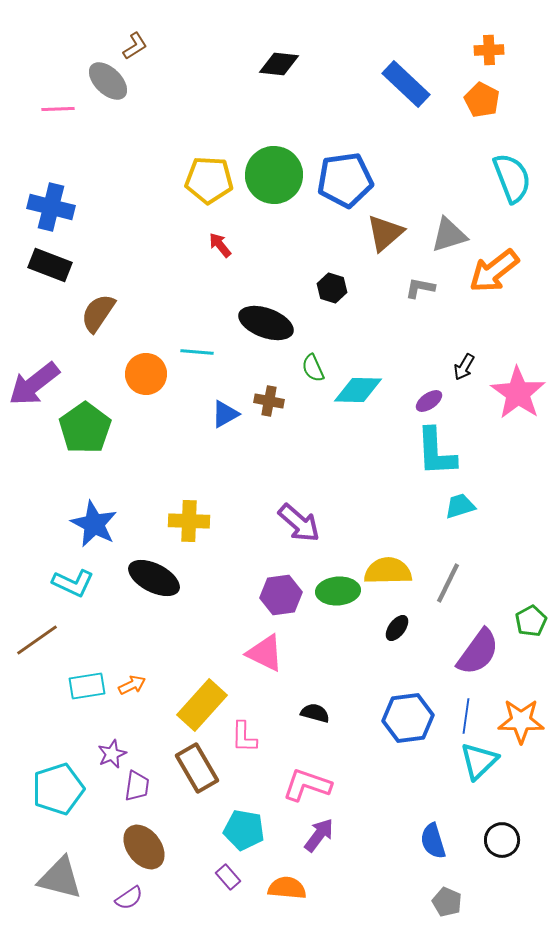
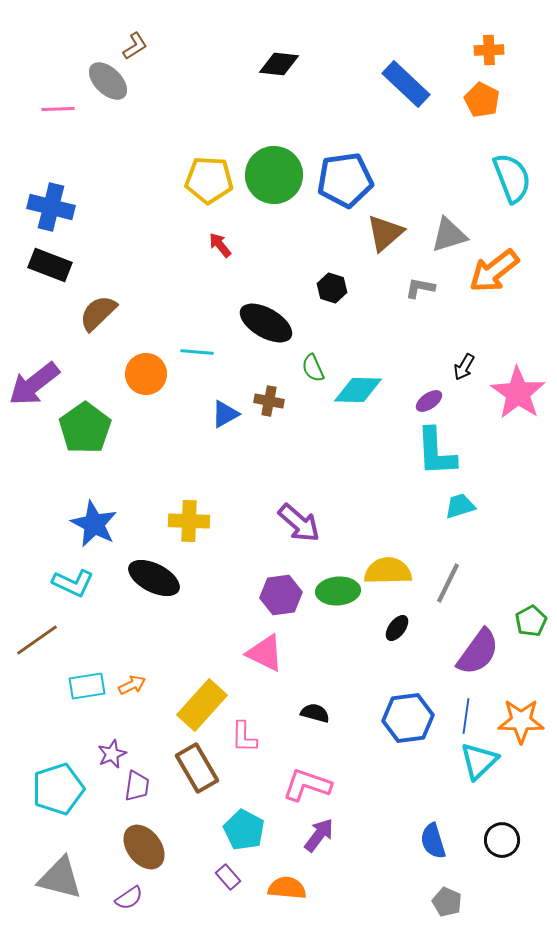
brown semicircle at (98, 313): rotated 12 degrees clockwise
black ellipse at (266, 323): rotated 10 degrees clockwise
cyan pentagon at (244, 830): rotated 18 degrees clockwise
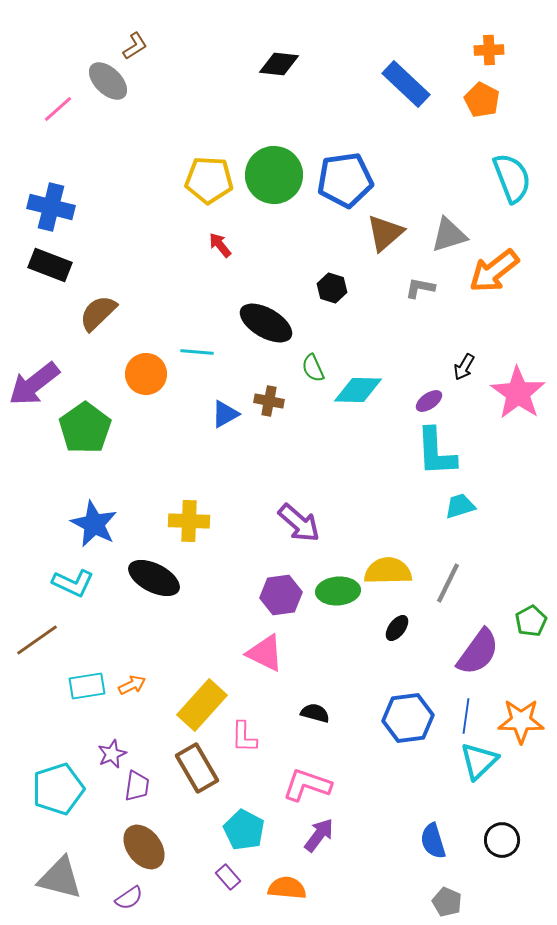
pink line at (58, 109): rotated 40 degrees counterclockwise
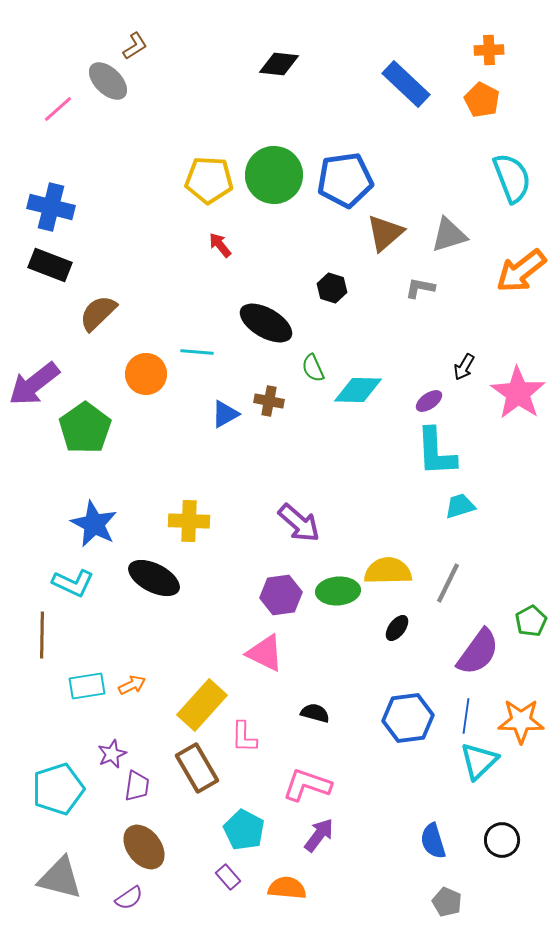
orange arrow at (494, 271): moved 27 px right
brown line at (37, 640): moved 5 px right, 5 px up; rotated 54 degrees counterclockwise
